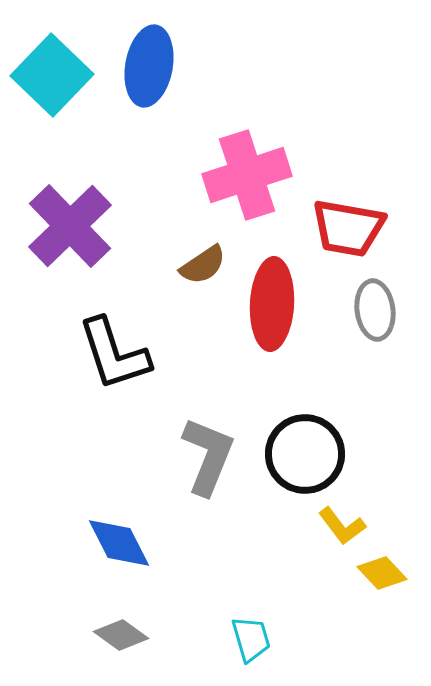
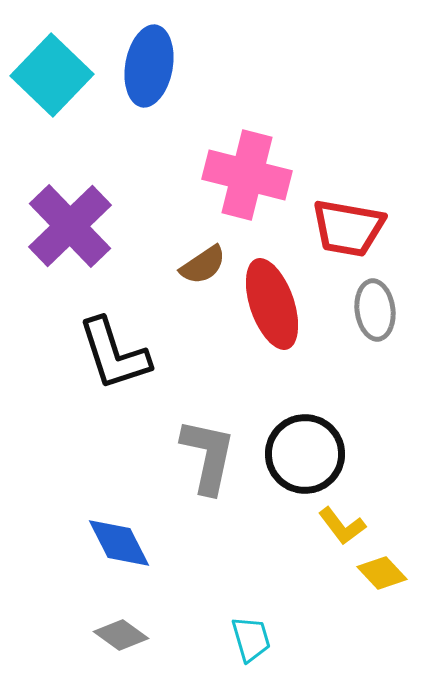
pink cross: rotated 32 degrees clockwise
red ellipse: rotated 22 degrees counterclockwise
gray L-shape: rotated 10 degrees counterclockwise
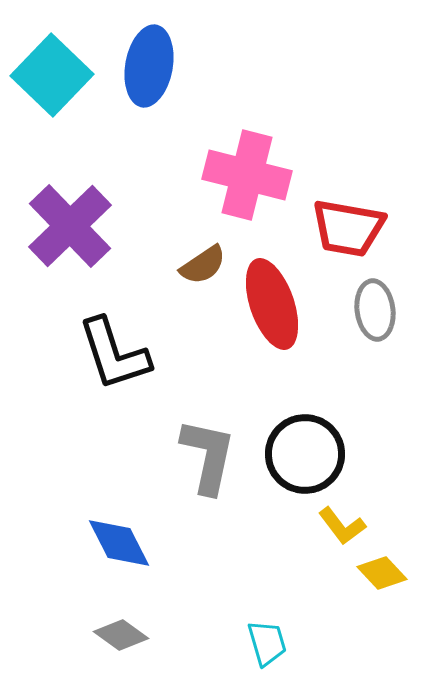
cyan trapezoid: moved 16 px right, 4 px down
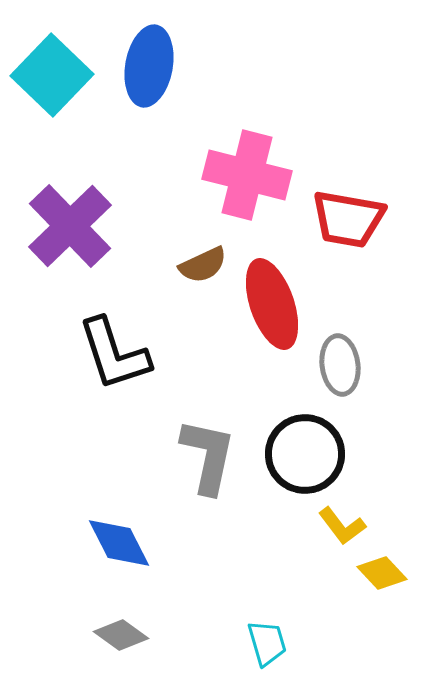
red trapezoid: moved 9 px up
brown semicircle: rotated 9 degrees clockwise
gray ellipse: moved 35 px left, 55 px down
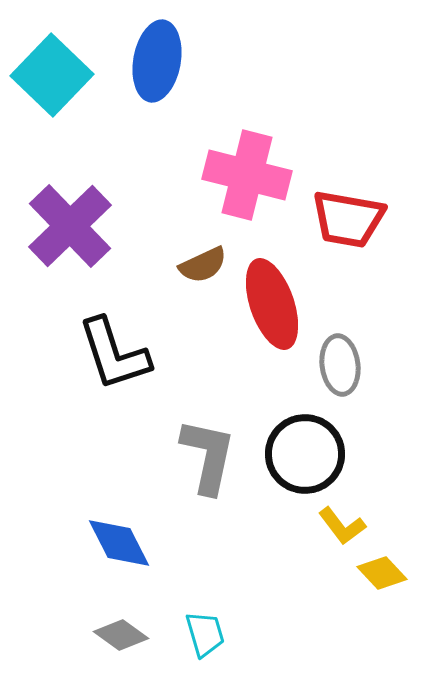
blue ellipse: moved 8 px right, 5 px up
cyan trapezoid: moved 62 px left, 9 px up
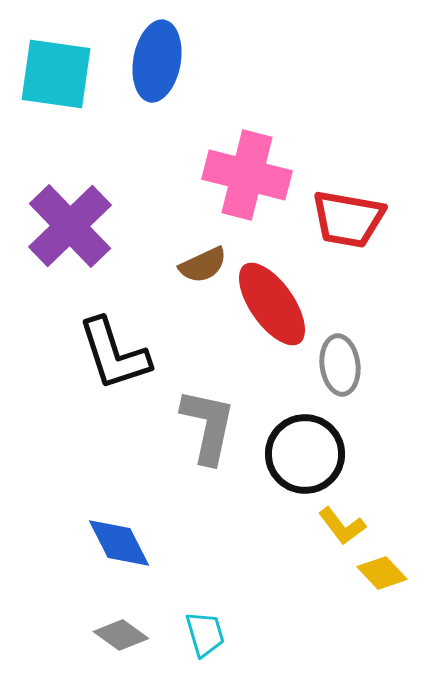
cyan square: moved 4 px right, 1 px up; rotated 36 degrees counterclockwise
red ellipse: rotated 16 degrees counterclockwise
gray L-shape: moved 30 px up
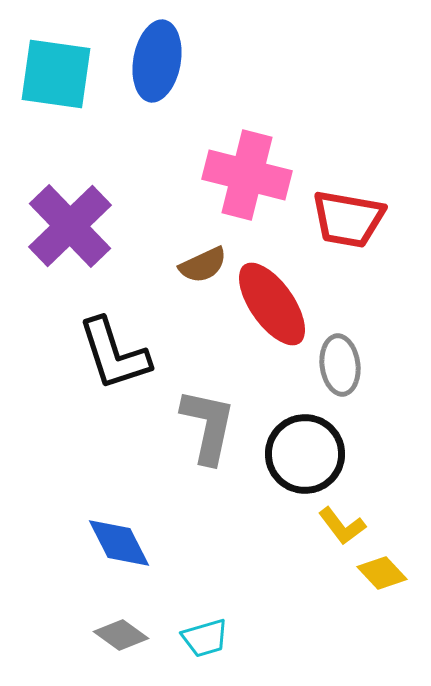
cyan trapezoid: moved 4 px down; rotated 90 degrees clockwise
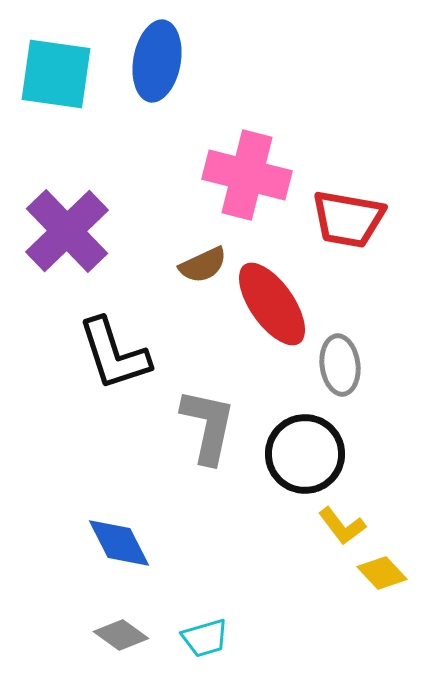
purple cross: moved 3 px left, 5 px down
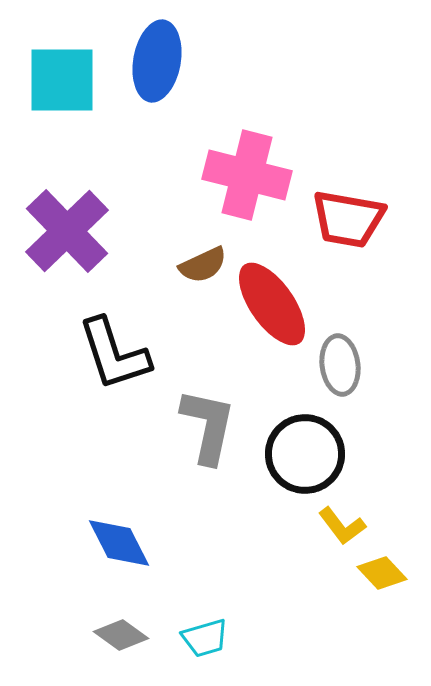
cyan square: moved 6 px right, 6 px down; rotated 8 degrees counterclockwise
